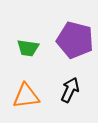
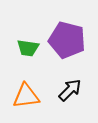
purple pentagon: moved 8 px left
black arrow: rotated 20 degrees clockwise
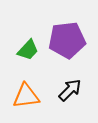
purple pentagon: rotated 21 degrees counterclockwise
green trapezoid: moved 2 px down; rotated 55 degrees counterclockwise
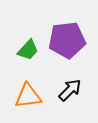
orange triangle: moved 2 px right
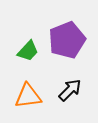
purple pentagon: rotated 15 degrees counterclockwise
green trapezoid: moved 1 px down
